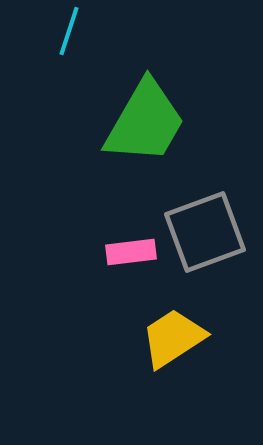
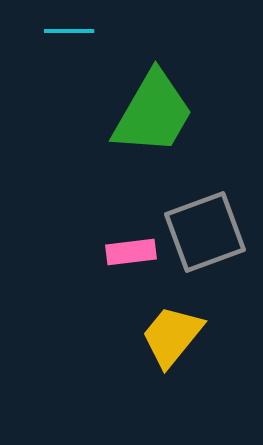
cyan line: rotated 72 degrees clockwise
green trapezoid: moved 8 px right, 9 px up
yellow trapezoid: moved 1 px left, 2 px up; rotated 18 degrees counterclockwise
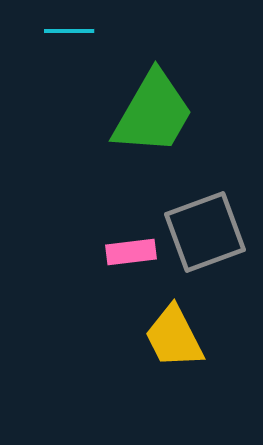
yellow trapezoid: moved 2 px right, 1 px down; rotated 66 degrees counterclockwise
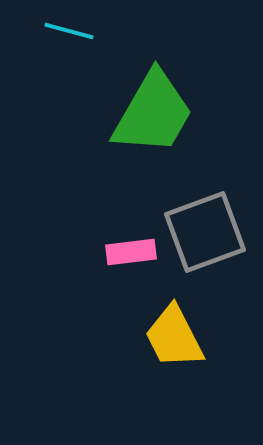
cyan line: rotated 15 degrees clockwise
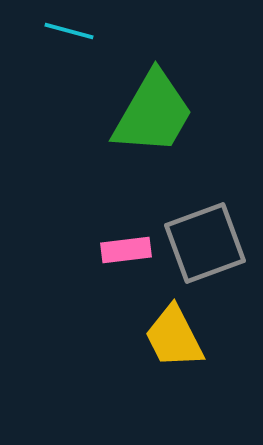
gray square: moved 11 px down
pink rectangle: moved 5 px left, 2 px up
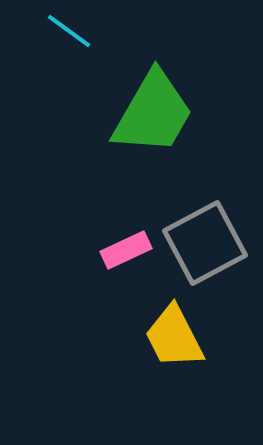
cyan line: rotated 21 degrees clockwise
gray square: rotated 8 degrees counterclockwise
pink rectangle: rotated 18 degrees counterclockwise
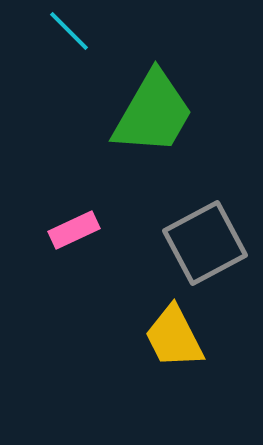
cyan line: rotated 9 degrees clockwise
pink rectangle: moved 52 px left, 20 px up
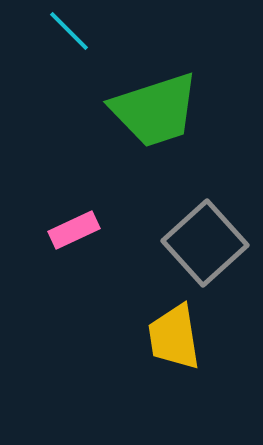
green trapezoid: moved 2 px right, 3 px up; rotated 42 degrees clockwise
gray square: rotated 14 degrees counterclockwise
yellow trapezoid: rotated 18 degrees clockwise
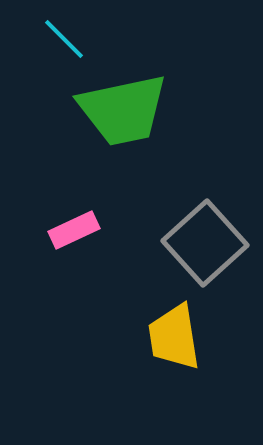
cyan line: moved 5 px left, 8 px down
green trapezoid: moved 32 px left; rotated 6 degrees clockwise
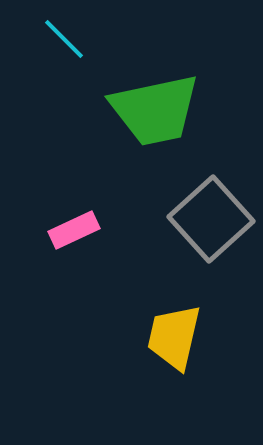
green trapezoid: moved 32 px right
gray square: moved 6 px right, 24 px up
yellow trapezoid: rotated 22 degrees clockwise
